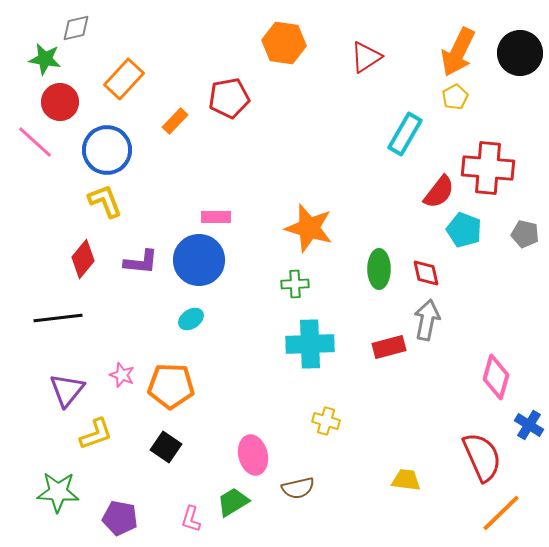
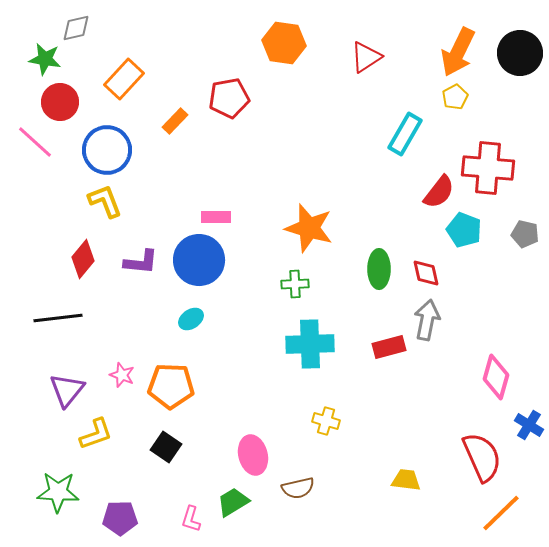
purple pentagon at (120, 518): rotated 12 degrees counterclockwise
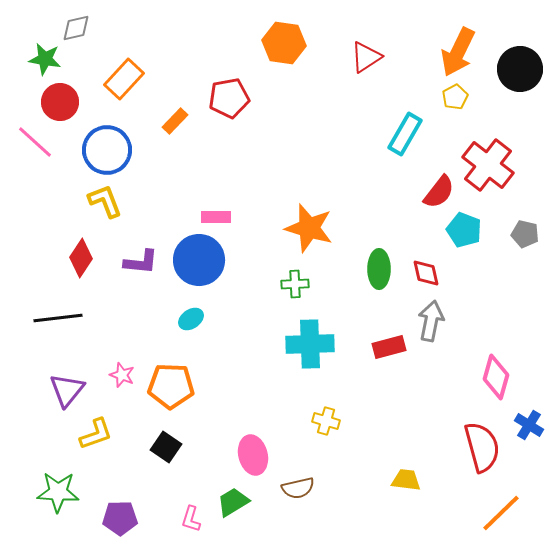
black circle at (520, 53): moved 16 px down
red cross at (488, 168): moved 3 px up; rotated 33 degrees clockwise
red diamond at (83, 259): moved 2 px left, 1 px up; rotated 6 degrees counterclockwise
gray arrow at (427, 320): moved 4 px right, 1 px down
red semicircle at (482, 457): moved 10 px up; rotated 9 degrees clockwise
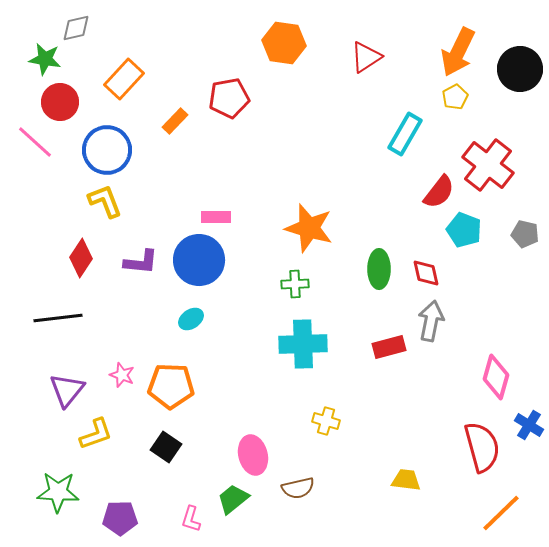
cyan cross at (310, 344): moved 7 px left
green trapezoid at (233, 502): moved 3 px up; rotated 8 degrees counterclockwise
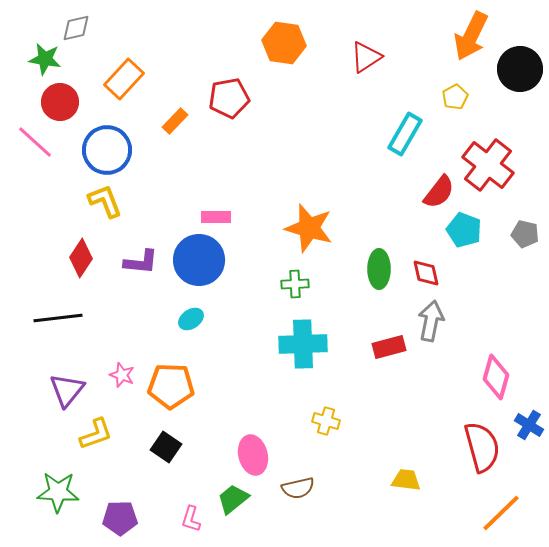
orange arrow at (458, 52): moved 13 px right, 16 px up
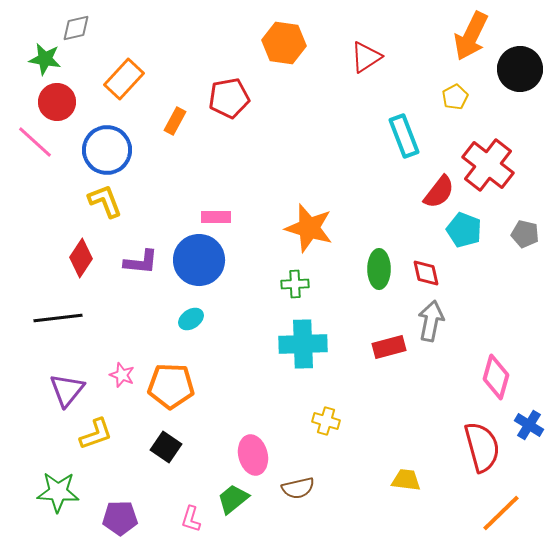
red circle at (60, 102): moved 3 px left
orange rectangle at (175, 121): rotated 16 degrees counterclockwise
cyan rectangle at (405, 134): moved 1 px left, 2 px down; rotated 51 degrees counterclockwise
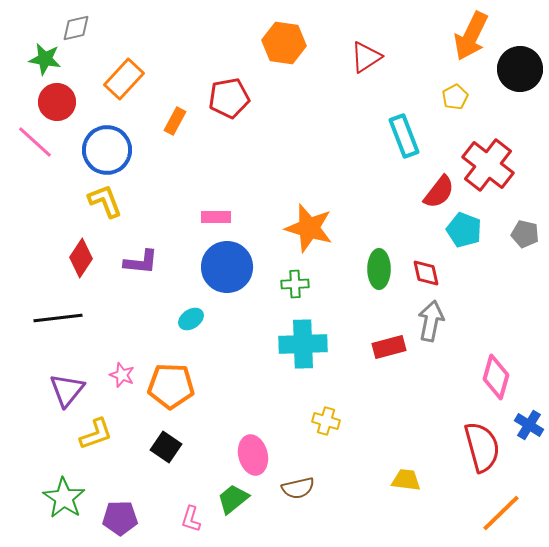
blue circle at (199, 260): moved 28 px right, 7 px down
green star at (58, 492): moved 6 px right, 6 px down; rotated 30 degrees clockwise
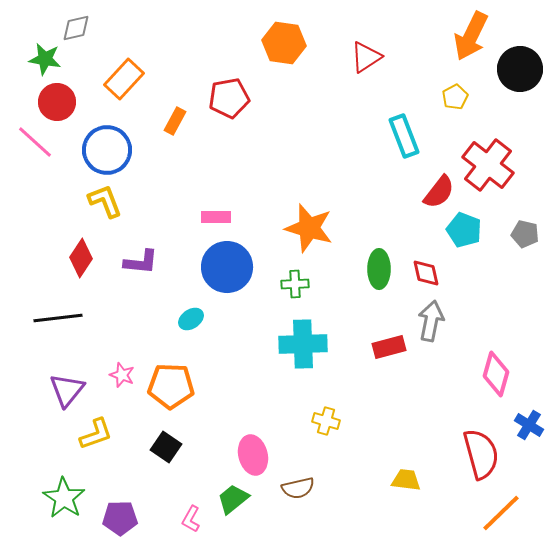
pink diamond at (496, 377): moved 3 px up
red semicircle at (482, 447): moved 1 px left, 7 px down
pink L-shape at (191, 519): rotated 12 degrees clockwise
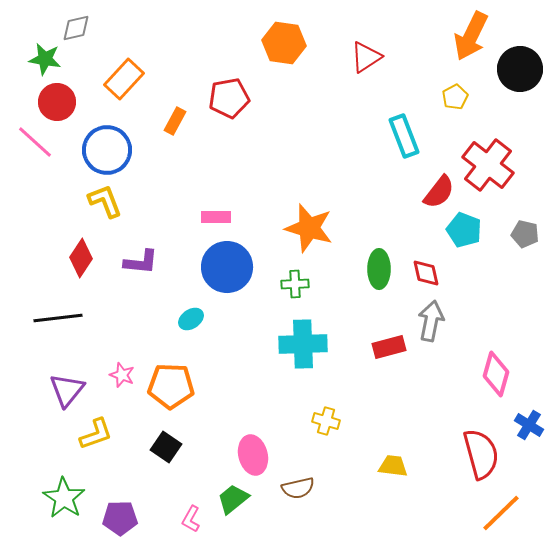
yellow trapezoid at (406, 480): moved 13 px left, 14 px up
